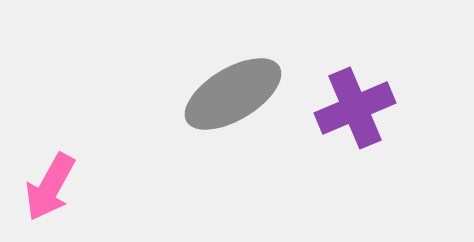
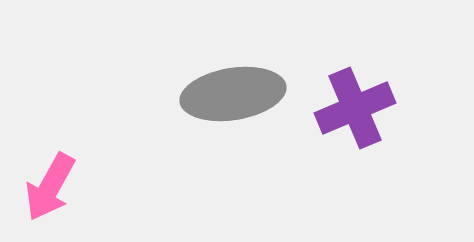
gray ellipse: rotated 22 degrees clockwise
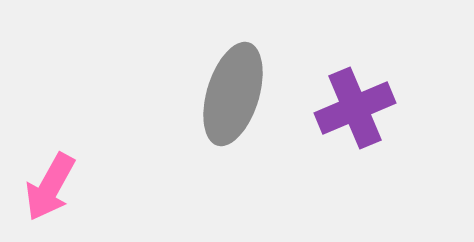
gray ellipse: rotated 64 degrees counterclockwise
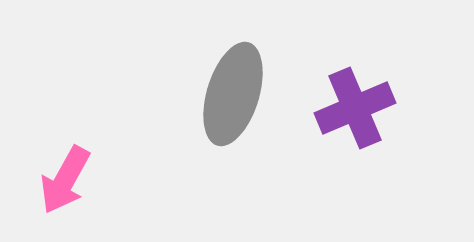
pink arrow: moved 15 px right, 7 px up
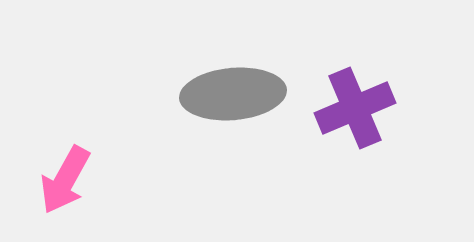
gray ellipse: rotated 68 degrees clockwise
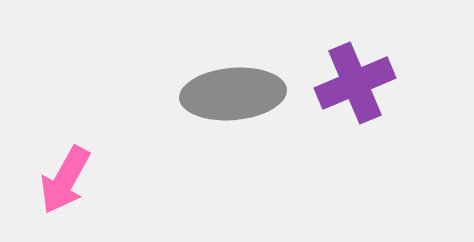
purple cross: moved 25 px up
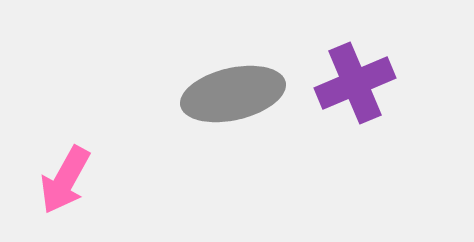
gray ellipse: rotated 8 degrees counterclockwise
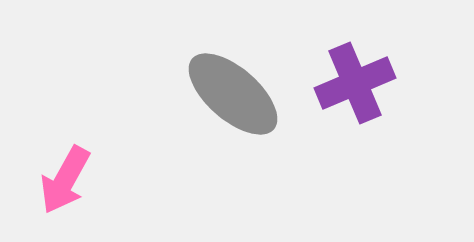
gray ellipse: rotated 54 degrees clockwise
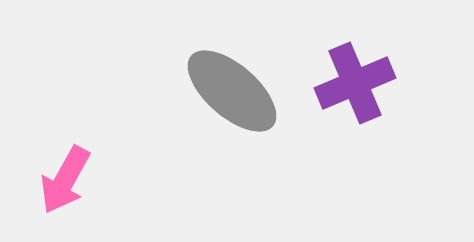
gray ellipse: moved 1 px left, 3 px up
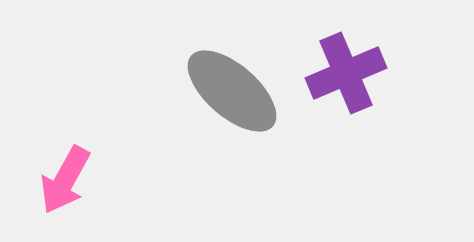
purple cross: moved 9 px left, 10 px up
